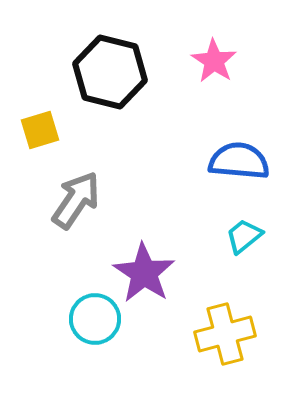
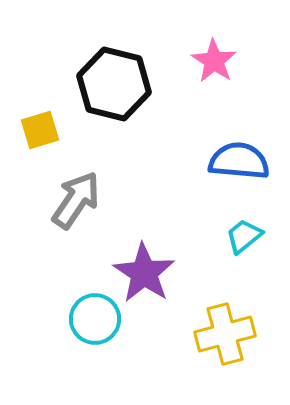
black hexagon: moved 4 px right, 12 px down
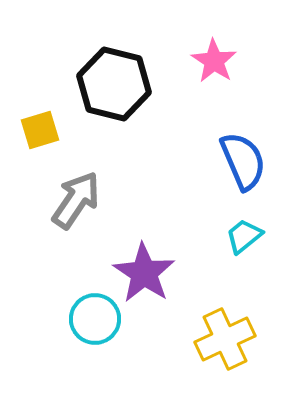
blue semicircle: moved 4 px right; rotated 62 degrees clockwise
yellow cross: moved 5 px down; rotated 10 degrees counterclockwise
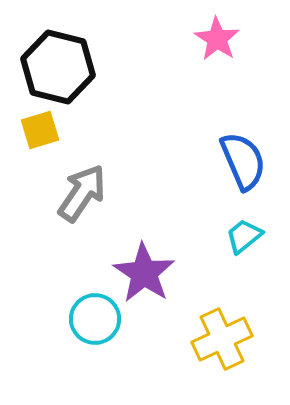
pink star: moved 3 px right, 22 px up
black hexagon: moved 56 px left, 17 px up
gray arrow: moved 6 px right, 7 px up
yellow cross: moved 3 px left
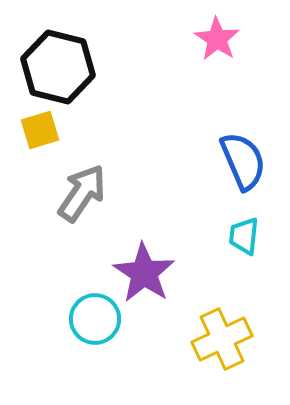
cyan trapezoid: rotated 45 degrees counterclockwise
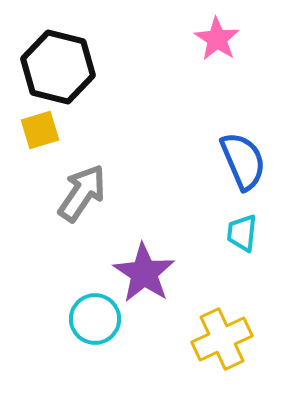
cyan trapezoid: moved 2 px left, 3 px up
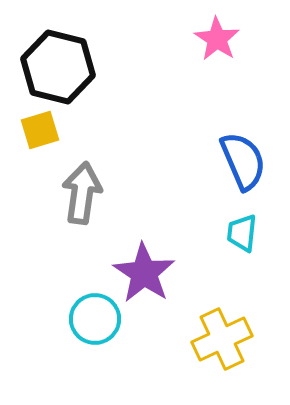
gray arrow: rotated 26 degrees counterclockwise
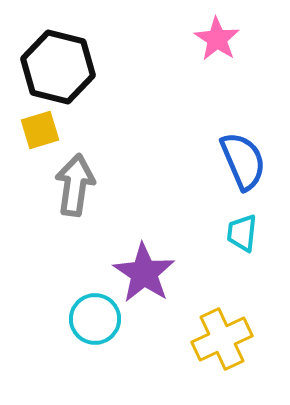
gray arrow: moved 7 px left, 8 px up
